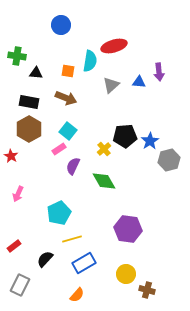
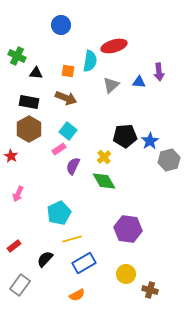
green cross: rotated 18 degrees clockwise
yellow cross: moved 8 px down
gray rectangle: rotated 10 degrees clockwise
brown cross: moved 3 px right
orange semicircle: rotated 21 degrees clockwise
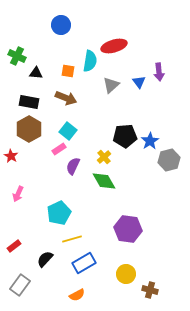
blue triangle: rotated 48 degrees clockwise
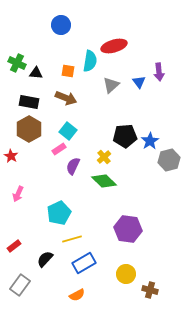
green cross: moved 7 px down
green diamond: rotated 15 degrees counterclockwise
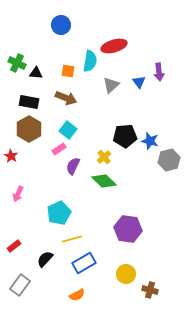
cyan square: moved 1 px up
blue star: rotated 24 degrees counterclockwise
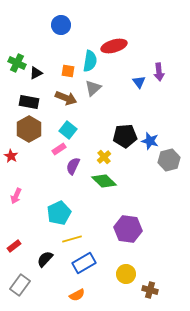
black triangle: rotated 32 degrees counterclockwise
gray triangle: moved 18 px left, 3 px down
pink arrow: moved 2 px left, 2 px down
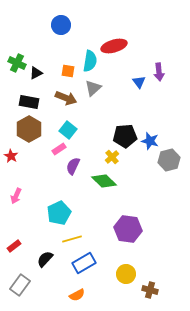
yellow cross: moved 8 px right
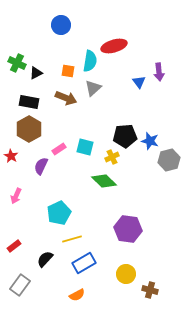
cyan square: moved 17 px right, 17 px down; rotated 24 degrees counterclockwise
yellow cross: rotated 16 degrees clockwise
purple semicircle: moved 32 px left
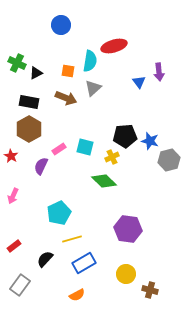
pink arrow: moved 3 px left
